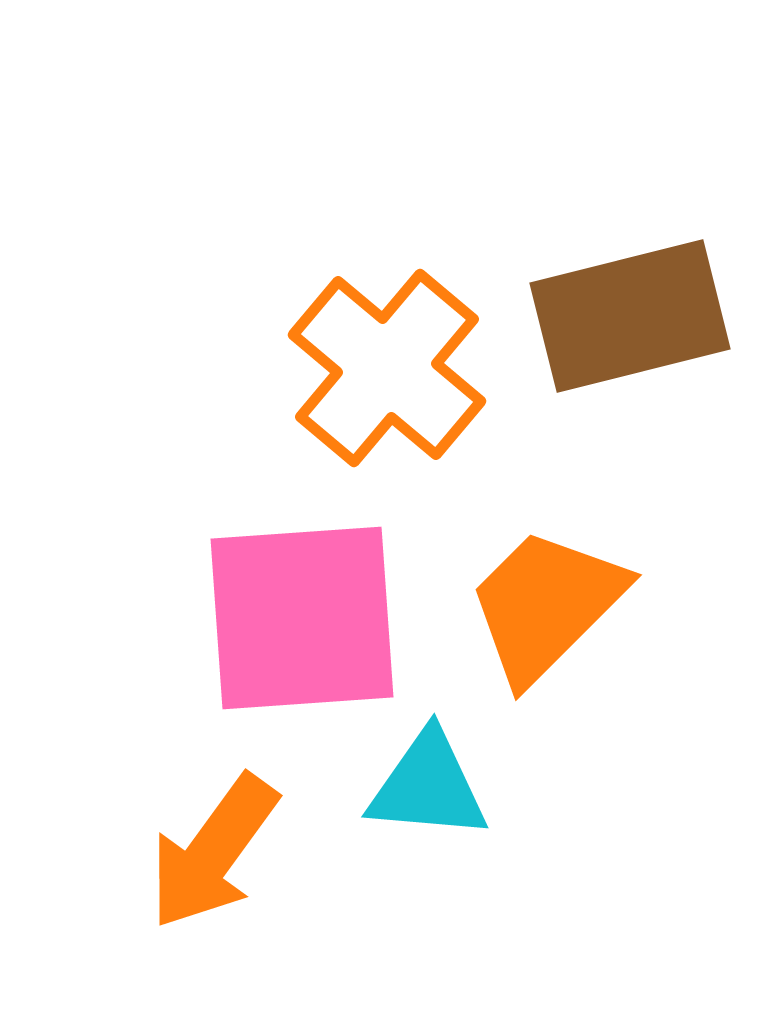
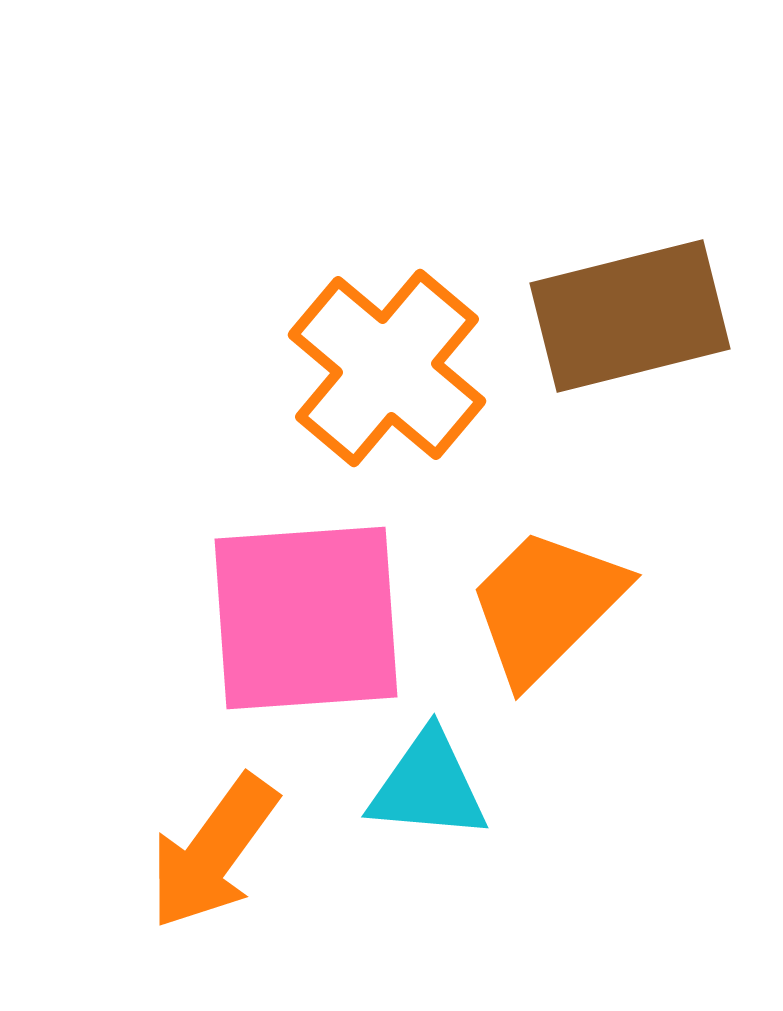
pink square: moved 4 px right
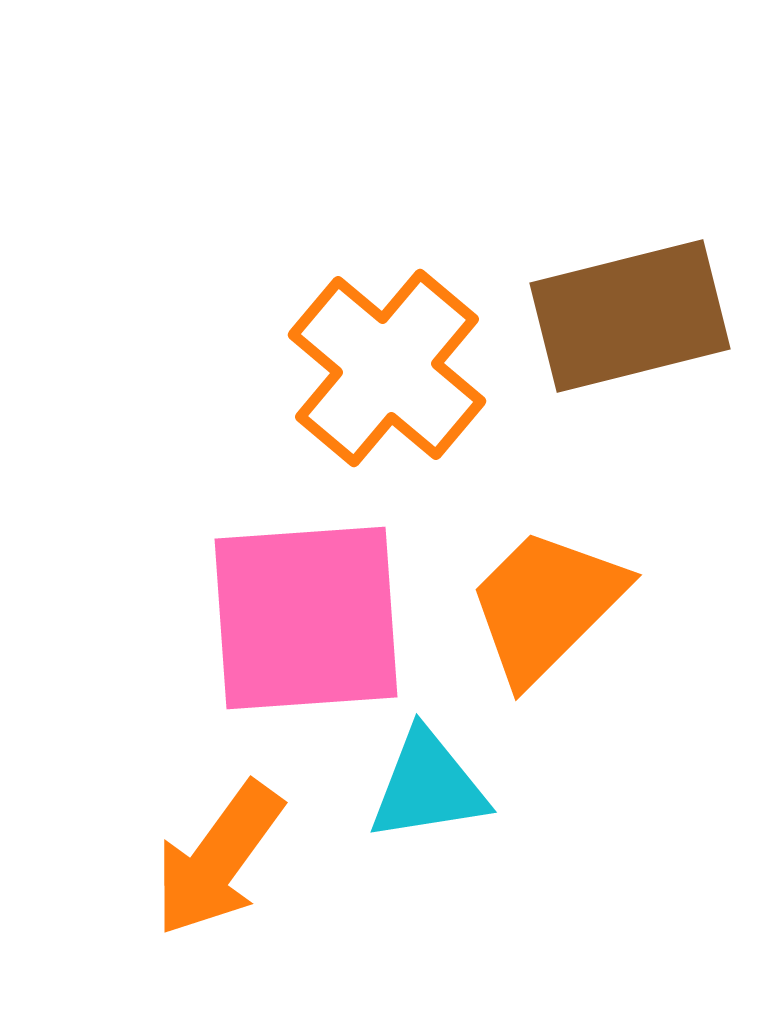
cyan triangle: rotated 14 degrees counterclockwise
orange arrow: moved 5 px right, 7 px down
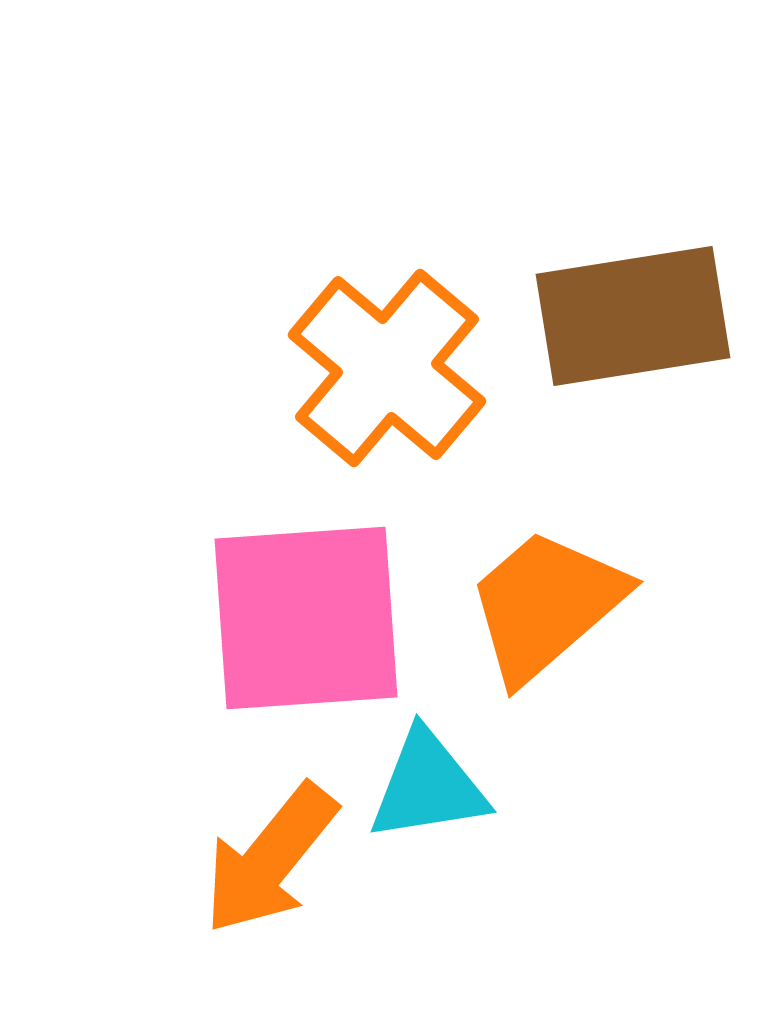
brown rectangle: moved 3 px right; rotated 5 degrees clockwise
orange trapezoid: rotated 4 degrees clockwise
orange arrow: moved 52 px right; rotated 3 degrees clockwise
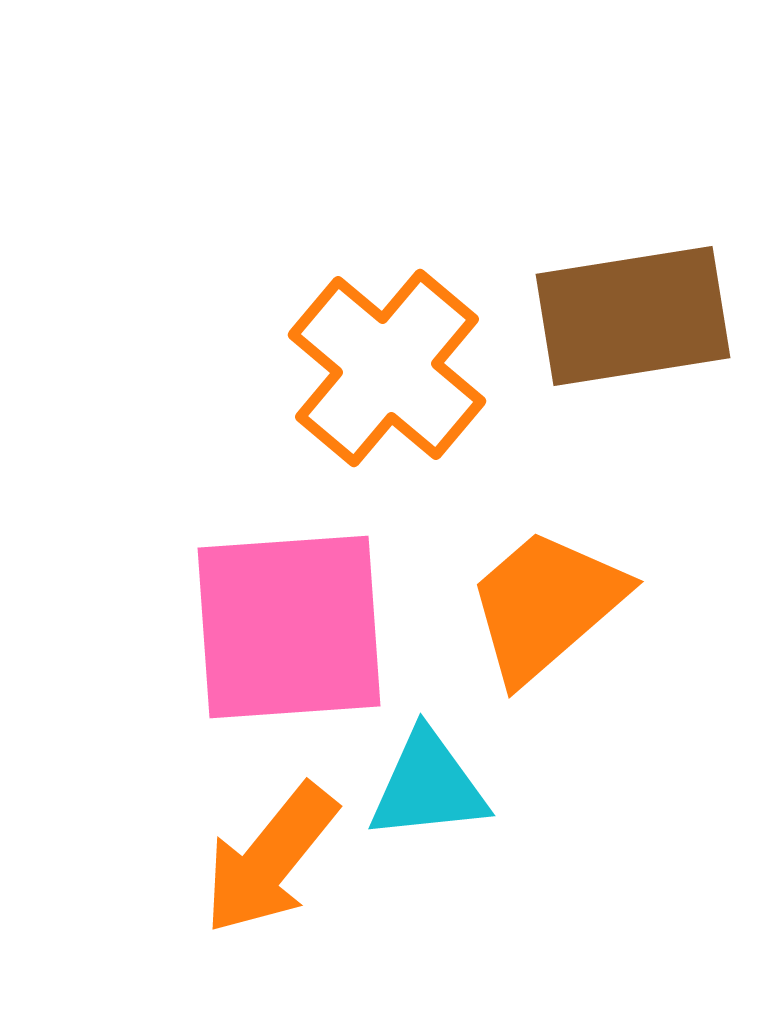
pink square: moved 17 px left, 9 px down
cyan triangle: rotated 3 degrees clockwise
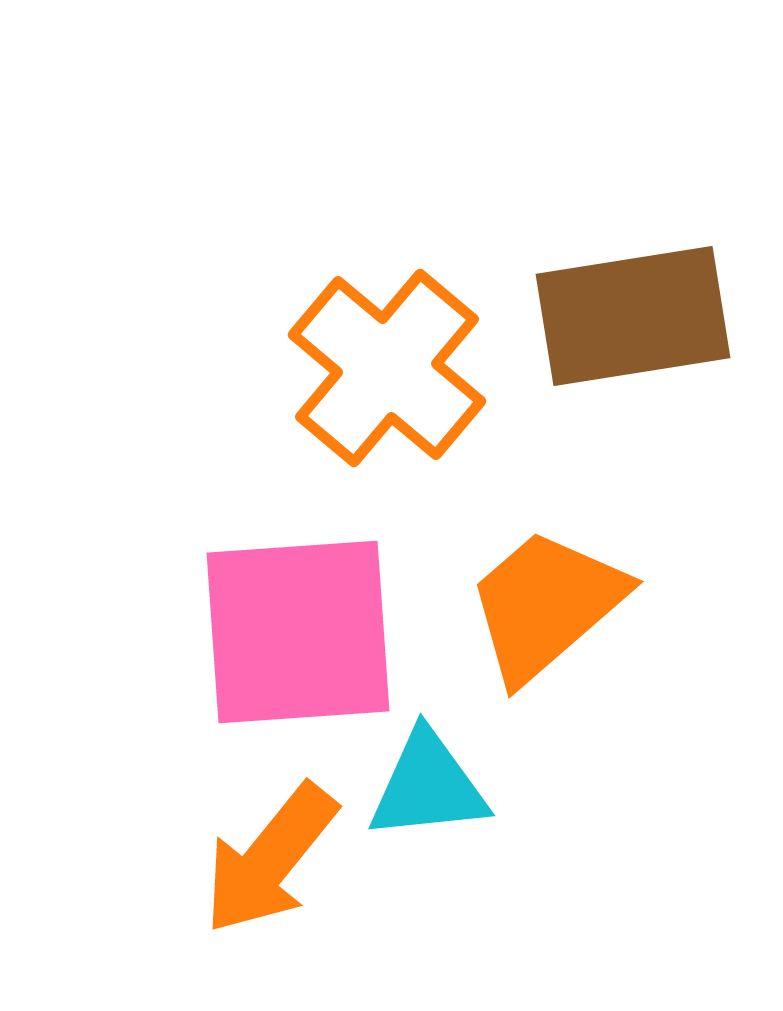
pink square: moved 9 px right, 5 px down
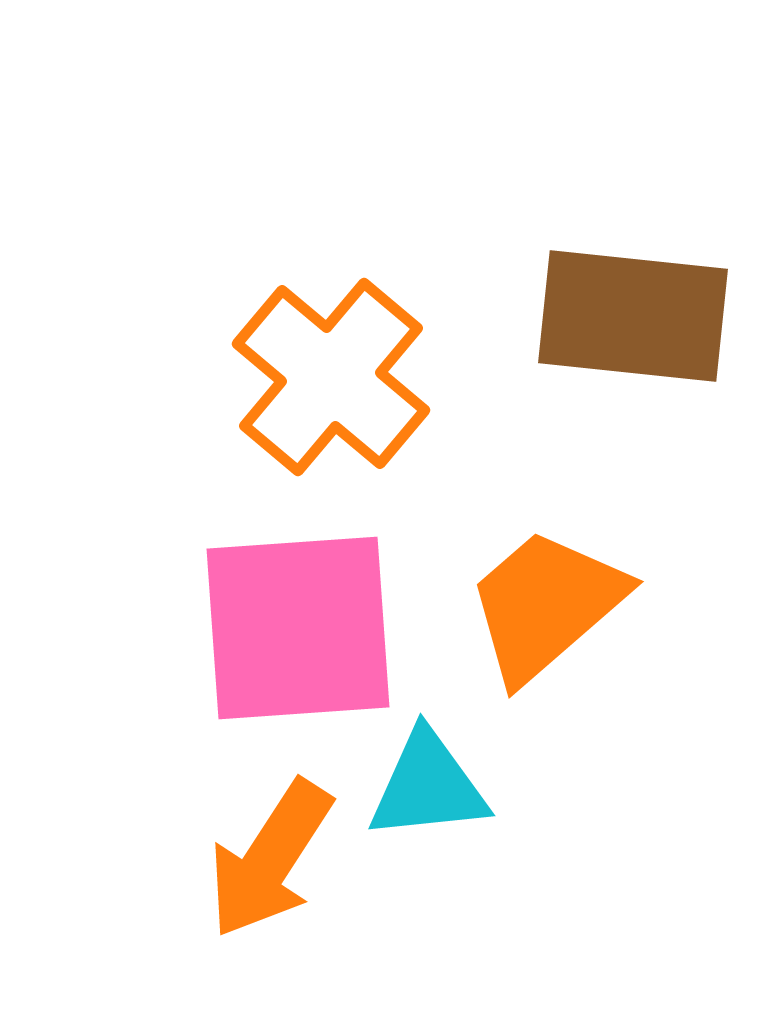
brown rectangle: rotated 15 degrees clockwise
orange cross: moved 56 px left, 9 px down
pink square: moved 4 px up
orange arrow: rotated 6 degrees counterclockwise
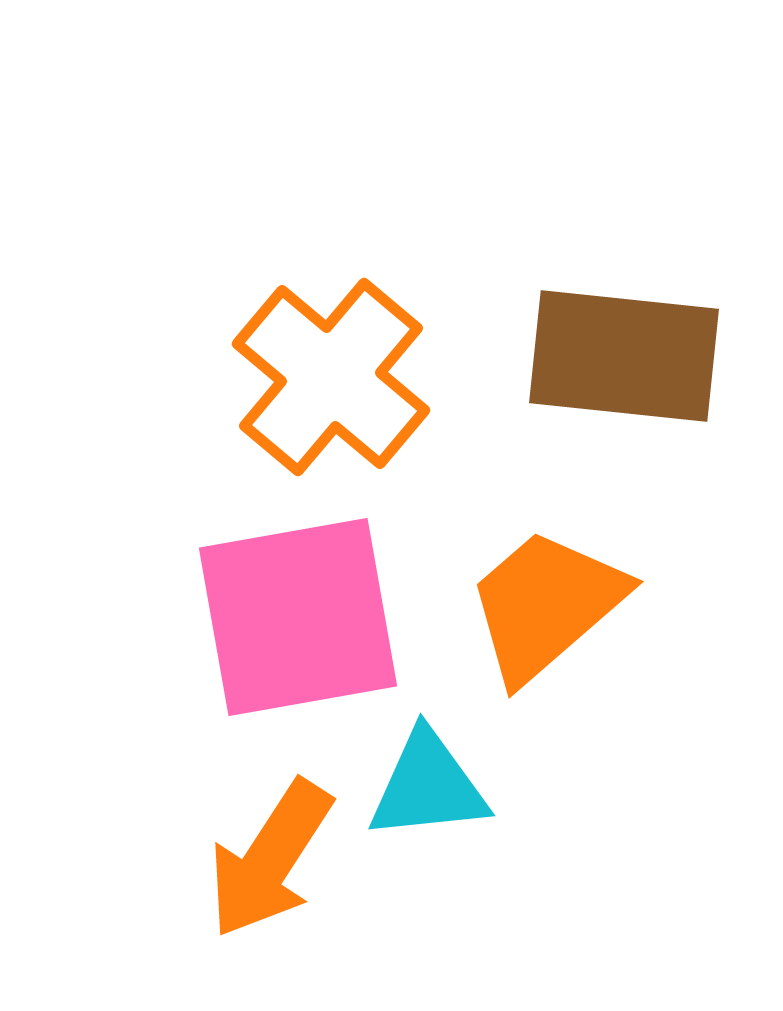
brown rectangle: moved 9 px left, 40 px down
pink square: moved 11 px up; rotated 6 degrees counterclockwise
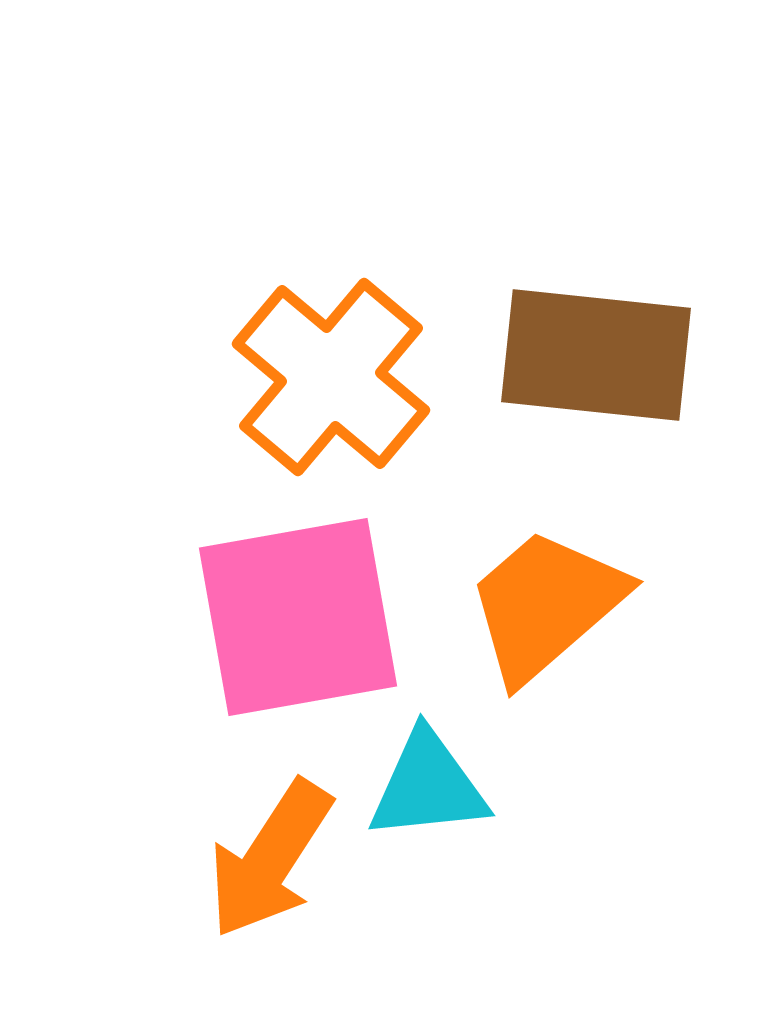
brown rectangle: moved 28 px left, 1 px up
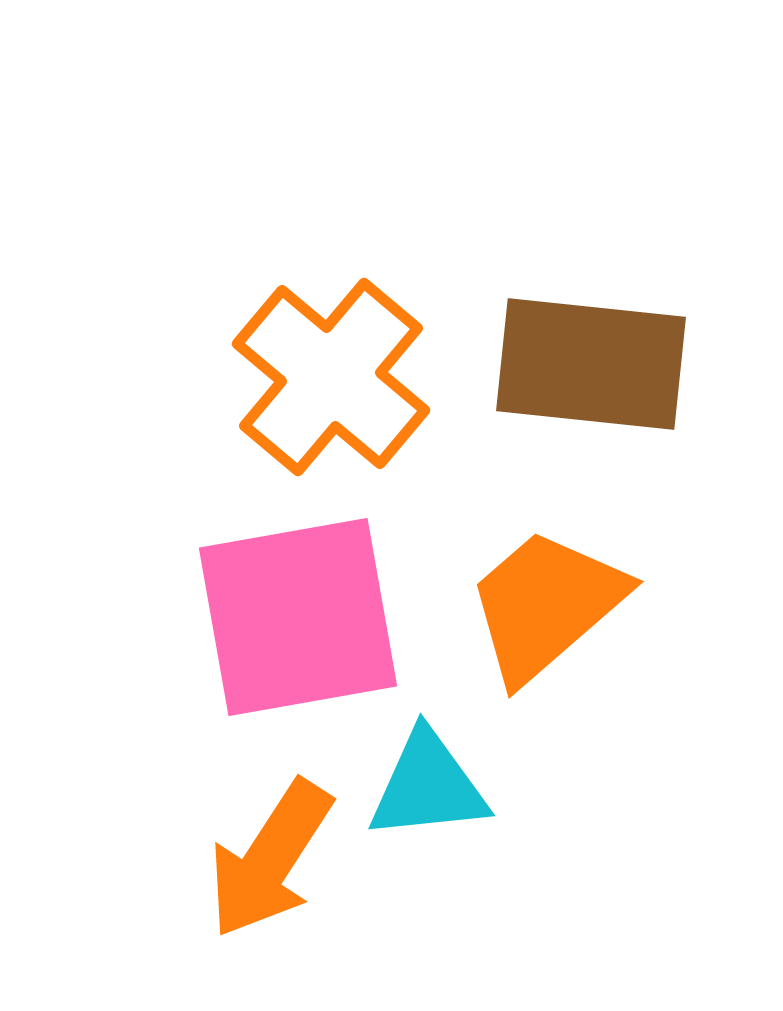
brown rectangle: moved 5 px left, 9 px down
